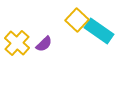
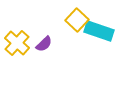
cyan rectangle: rotated 16 degrees counterclockwise
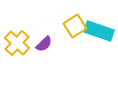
yellow square: moved 2 px left, 6 px down; rotated 15 degrees clockwise
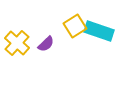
purple semicircle: moved 2 px right
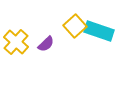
yellow square: rotated 10 degrees counterclockwise
yellow cross: moved 1 px left, 1 px up
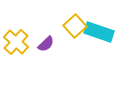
cyan rectangle: moved 1 px down
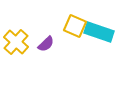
yellow square: rotated 25 degrees counterclockwise
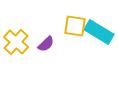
yellow square: rotated 15 degrees counterclockwise
cyan rectangle: rotated 12 degrees clockwise
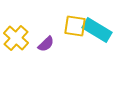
cyan rectangle: moved 2 px left, 2 px up
yellow cross: moved 4 px up
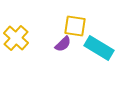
cyan rectangle: moved 2 px right, 18 px down
purple semicircle: moved 17 px right
